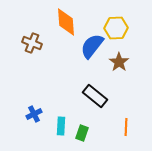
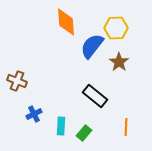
brown cross: moved 15 px left, 38 px down
green rectangle: moved 2 px right; rotated 21 degrees clockwise
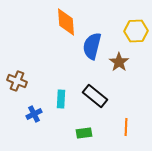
yellow hexagon: moved 20 px right, 3 px down
blue semicircle: rotated 24 degrees counterclockwise
cyan rectangle: moved 27 px up
green rectangle: rotated 42 degrees clockwise
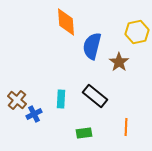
yellow hexagon: moved 1 px right, 1 px down; rotated 10 degrees counterclockwise
brown cross: moved 19 px down; rotated 18 degrees clockwise
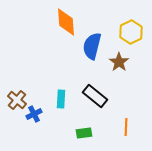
yellow hexagon: moved 6 px left; rotated 15 degrees counterclockwise
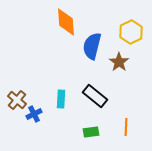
green rectangle: moved 7 px right, 1 px up
